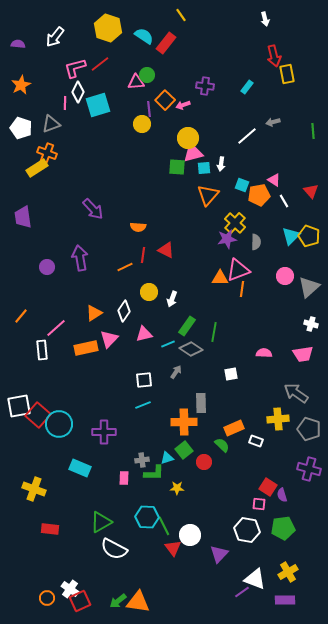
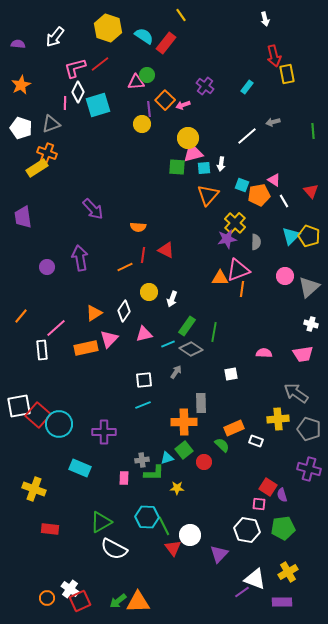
purple cross at (205, 86): rotated 30 degrees clockwise
purple rectangle at (285, 600): moved 3 px left, 2 px down
orange triangle at (138, 602): rotated 10 degrees counterclockwise
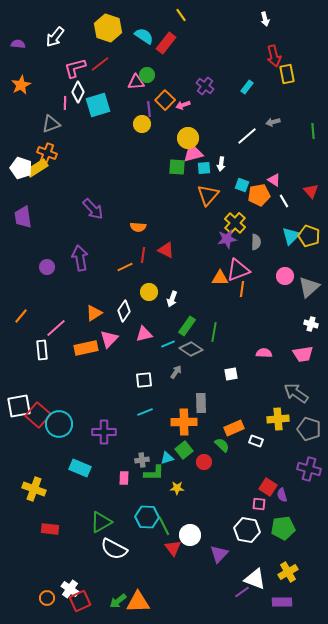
white pentagon at (21, 128): moved 40 px down
cyan line at (143, 405): moved 2 px right, 7 px down
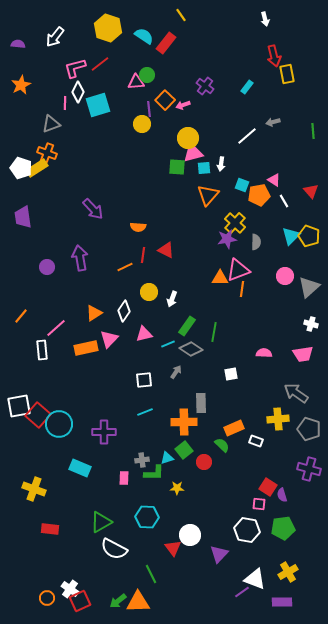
green line at (164, 526): moved 13 px left, 48 px down
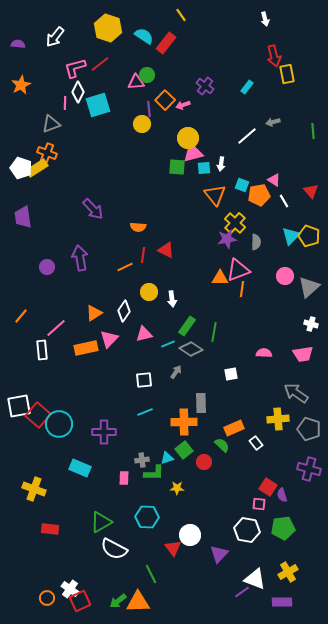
orange triangle at (208, 195): moved 7 px right; rotated 20 degrees counterclockwise
white arrow at (172, 299): rotated 28 degrees counterclockwise
white rectangle at (256, 441): moved 2 px down; rotated 32 degrees clockwise
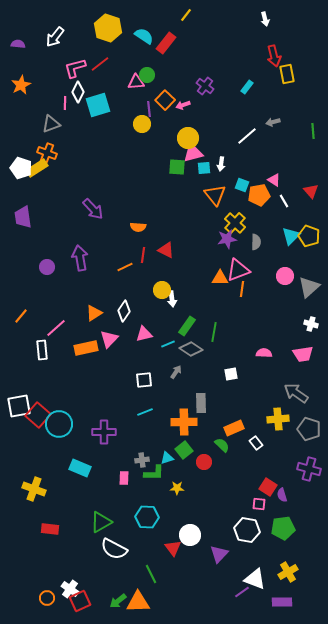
yellow line at (181, 15): moved 5 px right; rotated 72 degrees clockwise
yellow circle at (149, 292): moved 13 px right, 2 px up
